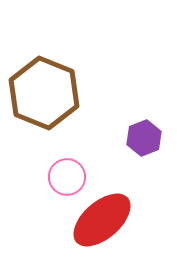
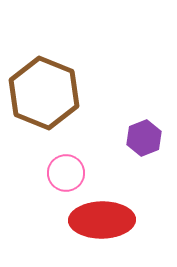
pink circle: moved 1 px left, 4 px up
red ellipse: rotated 40 degrees clockwise
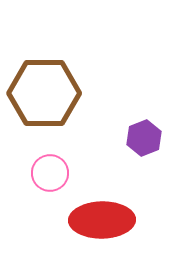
brown hexagon: rotated 22 degrees counterclockwise
pink circle: moved 16 px left
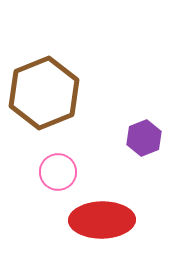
brown hexagon: rotated 22 degrees counterclockwise
pink circle: moved 8 px right, 1 px up
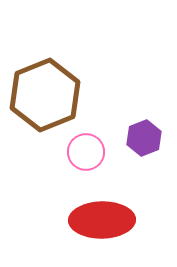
brown hexagon: moved 1 px right, 2 px down
pink circle: moved 28 px right, 20 px up
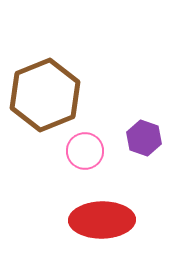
purple hexagon: rotated 20 degrees counterclockwise
pink circle: moved 1 px left, 1 px up
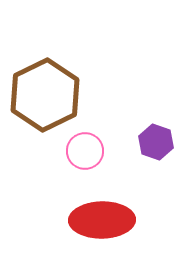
brown hexagon: rotated 4 degrees counterclockwise
purple hexagon: moved 12 px right, 4 px down
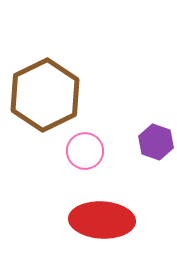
red ellipse: rotated 4 degrees clockwise
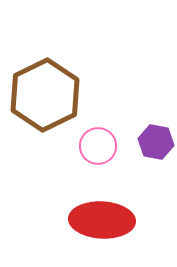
purple hexagon: rotated 8 degrees counterclockwise
pink circle: moved 13 px right, 5 px up
